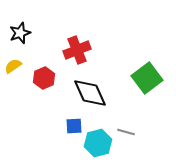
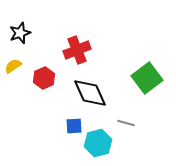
gray line: moved 9 px up
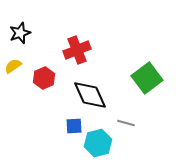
black diamond: moved 2 px down
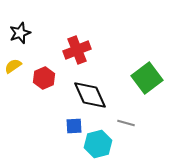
cyan hexagon: moved 1 px down
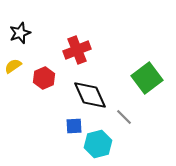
gray line: moved 2 px left, 6 px up; rotated 30 degrees clockwise
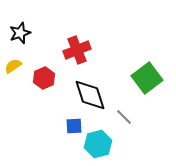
black diamond: rotated 6 degrees clockwise
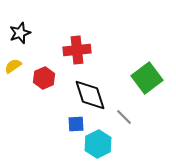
red cross: rotated 16 degrees clockwise
blue square: moved 2 px right, 2 px up
cyan hexagon: rotated 12 degrees counterclockwise
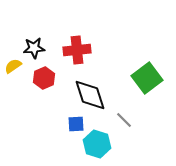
black star: moved 14 px right, 15 px down; rotated 15 degrees clockwise
gray line: moved 3 px down
cyan hexagon: moved 1 px left; rotated 16 degrees counterclockwise
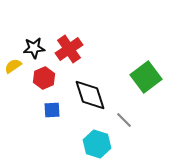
red cross: moved 8 px left, 1 px up; rotated 28 degrees counterclockwise
green square: moved 1 px left, 1 px up
blue square: moved 24 px left, 14 px up
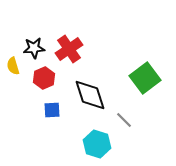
yellow semicircle: rotated 72 degrees counterclockwise
green square: moved 1 px left, 1 px down
